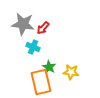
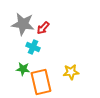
green star: moved 26 px left, 2 px down; rotated 24 degrees counterclockwise
yellow star: rotated 14 degrees counterclockwise
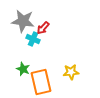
gray star: moved 3 px up
cyan cross: moved 8 px up
green star: rotated 16 degrees clockwise
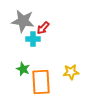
cyan cross: rotated 24 degrees counterclockwise
orange rectangle: rotated 10 degrees clockwise
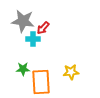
green star: rotated 24 degrees counterclockwise
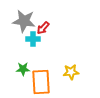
gray star: moved 1 px right
